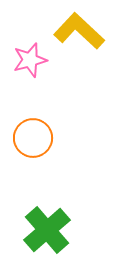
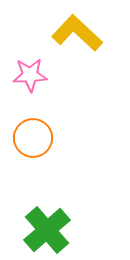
yellow L-shape: moved 2 px left, 2 px down
pink star: moved 15 px down; rotated 12 degrees clockwise
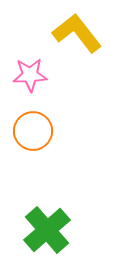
yellow L-shape: rotated 9 degrees clockwise
orange circle: moved 7 px up
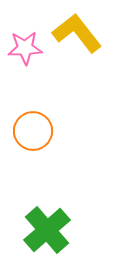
pink star: moved 5 px left, 27 px up
